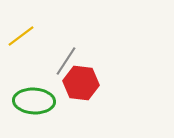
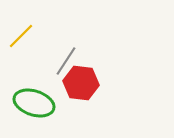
yellow line: rotated 8 degrees counterclockwise
green ellipse: moved 2 px down; rotated 15 degrees clockwise
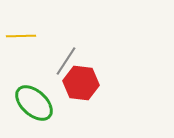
yellow line: rotated 44 degrees clockwise
green ellipse: rotated 24 degrees clockwise
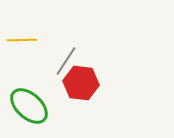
yellow line: moved 1 px right, 4 px down
green ellipse: moved 5 px left, 3 px down
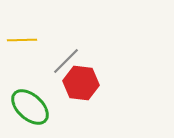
gray line: rotated 12 degrees clockwise
green ellipse: moved 1 px right, 1 px down
